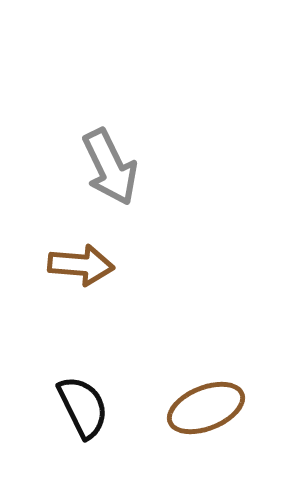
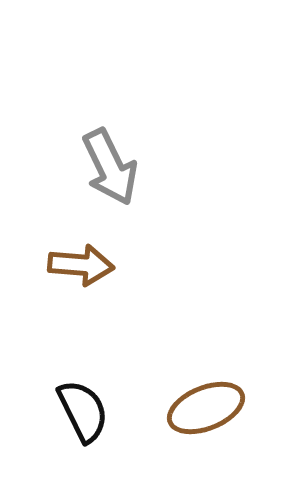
black semicircle: moved 4 px down
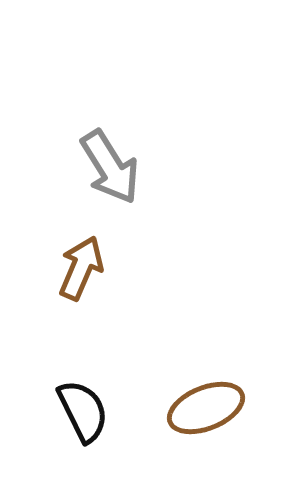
gray arrow: rotated 6 degrees counterclockwise
brown arrow: moved 3 px down; rotated 72 degrees counterclockwise
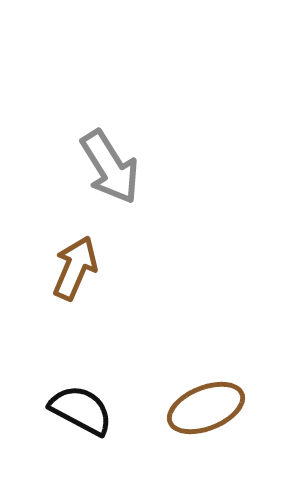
brown arrow: moved 6 px left
black semicircle: moved 2 px left, 1 px up; rotated 36 degrees counterclockwise
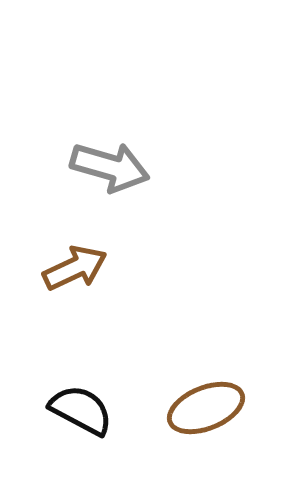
gray arrow: rotated 42 degrees counterclockwise
brown arrow: rotated 42 degrees clockwise
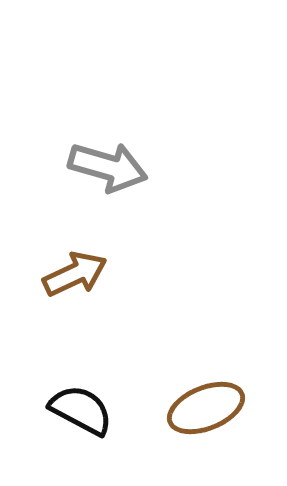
gray arrow: moved 2 px left
brown arrow: moved 6 px down
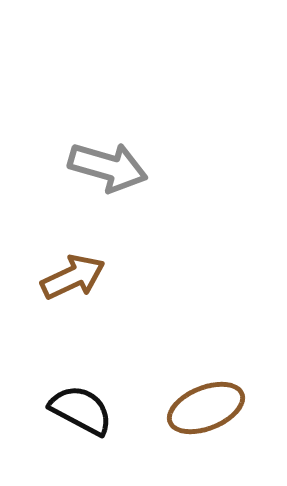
brown arrow: moved 2 px left, 3 px down
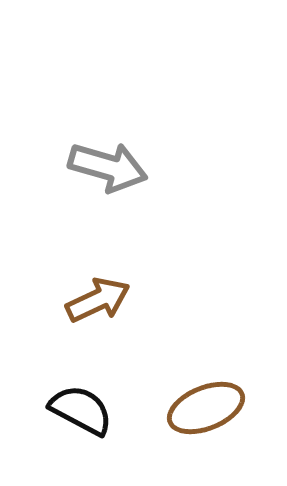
brown arrow: moved 25 px right, 23 px down
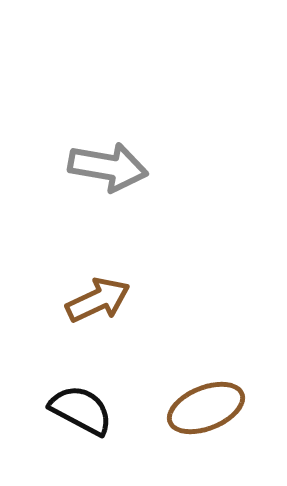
gray arrow: rotated 6 degrees counterclockwise
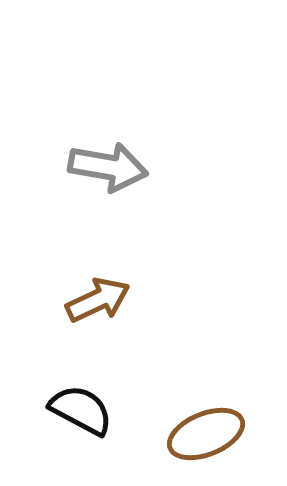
brown ellipse: moved 26 px down
